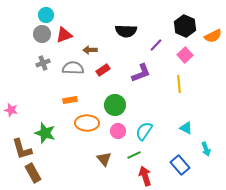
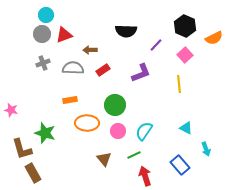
orange semicircle: moved 1 px right, 2 px down
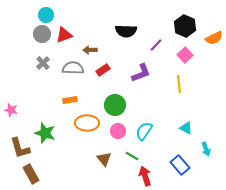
gray cross: rotated 24 degrees counterclockwise
brown L-shape: moved 2 px left, 1 px up
green line: moved 2 px left, 1 px down; rotated 56 degrees clockwise
brown rectangle: moved 2 px left, 1 px down
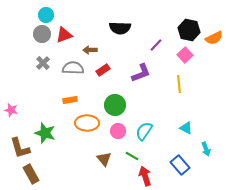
black hexagon: moved 4 px right, 4 px down; rotated 10 degrees counterclockwise
black semicircle: moved 6 px left, 3 px up
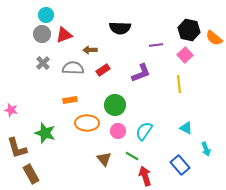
orange semicircle: rotated 66 degrees clockwise
purple line: rotated 40 degrees clockwise
brown L-shape: moved 3 px left
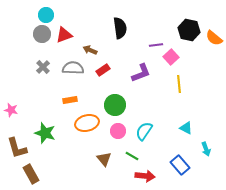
black semicircle: rotated 100 degrees counterclockwise
brown arrow: rotated 24 degrees clockwise
pink square: moved 14 px left, 2 px down
gray cross: moved 4 px down
orange ellipse: rotated 15 degrees counterclockwise
red arrow: rotated 114 degrees clockwise
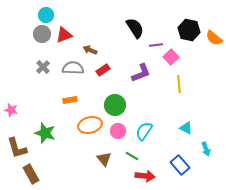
black semicircle: moved 15 px right; rotated 25 degrees counterclockwise
orange ellipse: moved 3 px right, 2 px down
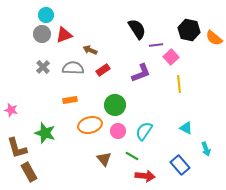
black semicircle: moved 2 px right, 1 px down
brown rectangle: moved 2 px left, 2 px up
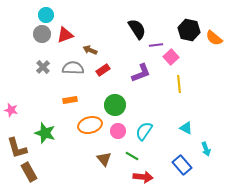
red triangle: moved 1 px right
blue rectangle: moved 2 px right
red arrow: moved 2 px left, 1 px down
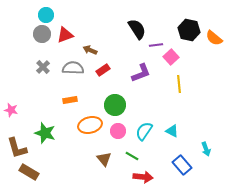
cyan triangle: moved 14 px left, 3 px down
brown rectangle: rotated 30 degrees counterclockwise
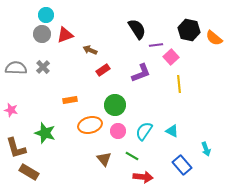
gray semicircle: moved 57 px left
brown L-shape: moved 1 px left
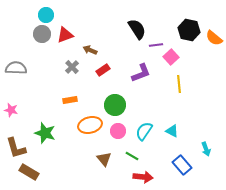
gray cross: moved 29 px right
